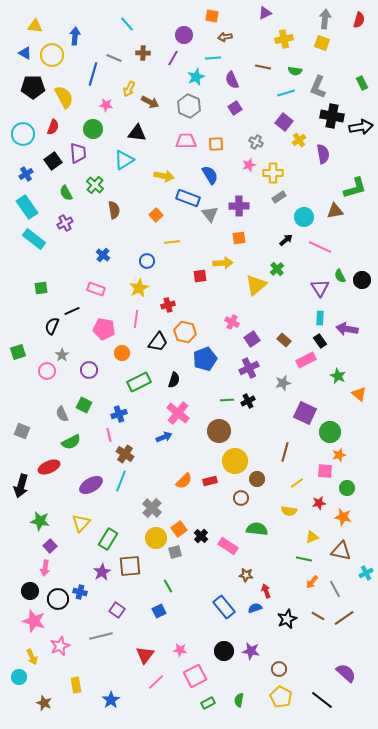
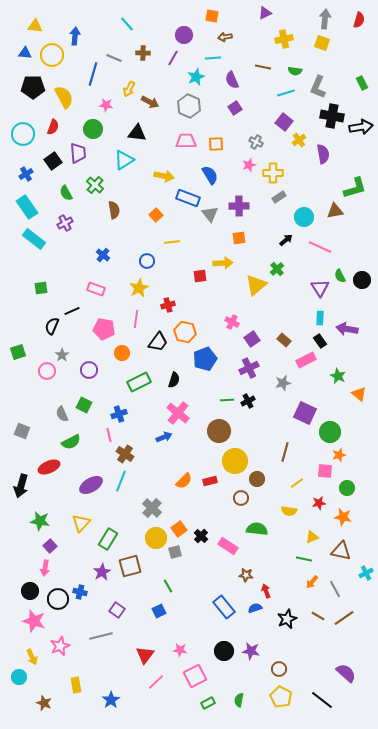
blue triangle at (25, 53): rotated 24 degrees counterclockwise
brown square at (130, 566): rotated 10 degrees counterclockwise
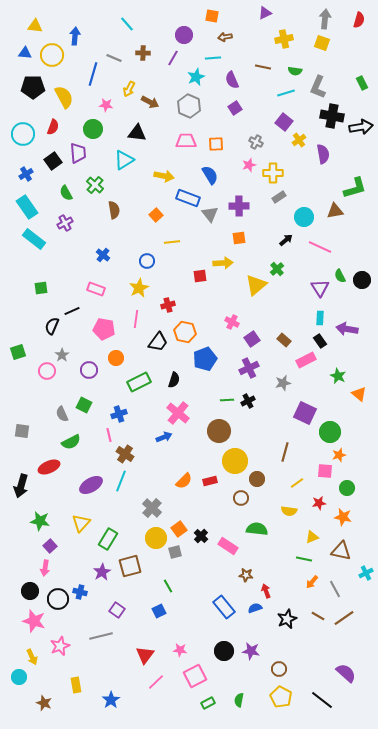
orange circle at (122, 353): moved 6 px left, 5 px down
gray square at (22, 431): rotated 14 degrees counterclockwise
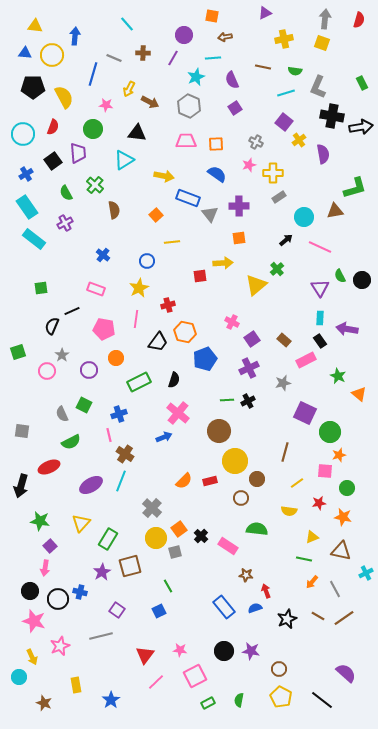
blue semicircle at (210, 175): moved 7 px right, 1 px up; rotated 24 degrees counterclockwise
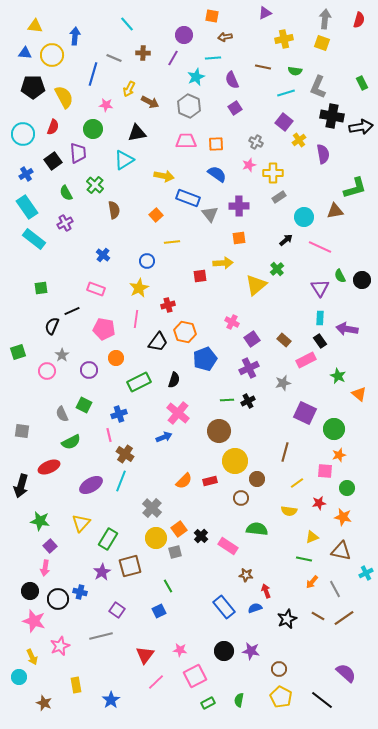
black triangle at (137, 133): rotated 18 degrees counterclockwise
green circle at (330, 432): moved 4 px right, 3 px up
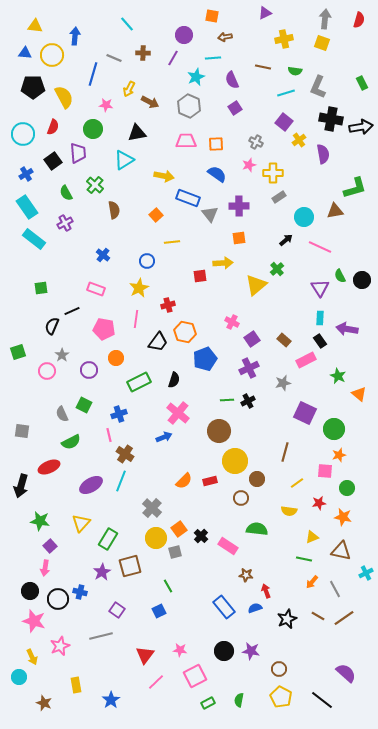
black cross at (332, 116): moved 1 px left, 3 px down
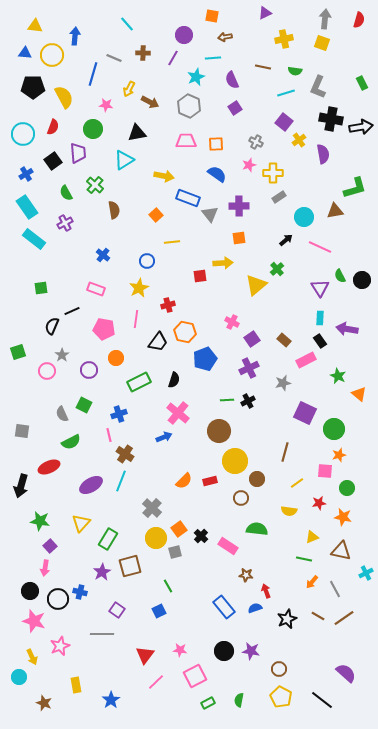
gray line at (101, 636): moved 1 px right, 2 px up; rotated 15 degrees clockwise
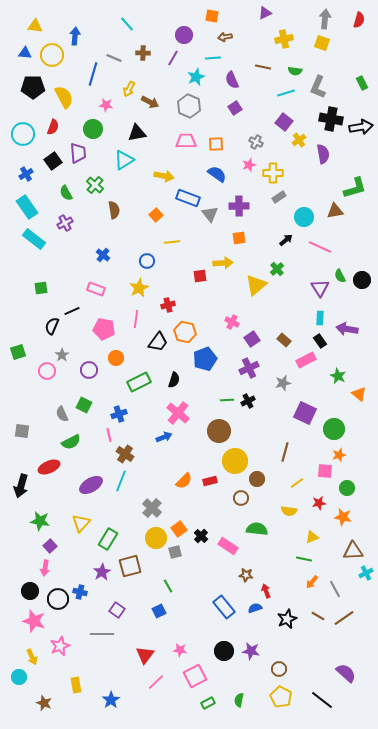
brown triangle at (341, 551): moved 12 px right; rotated 15 degrees counterclockwise
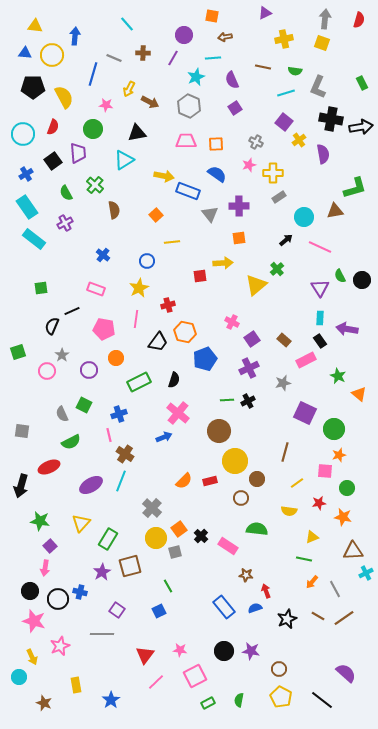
blue rectangle at (188, 198): moved 7 px up
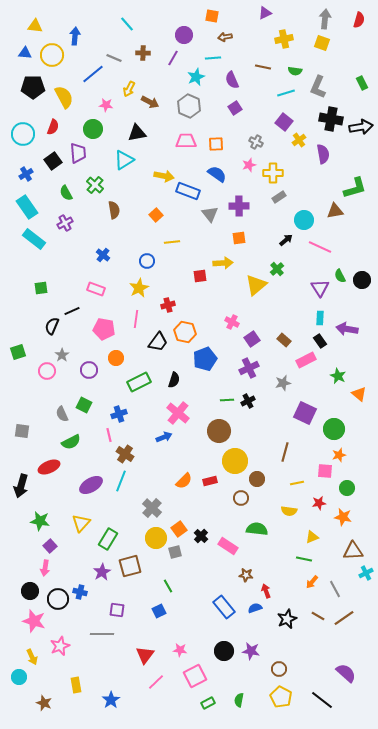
blue line at (93, 74): rotated 35 degrees clockwise
cyan circle at (304, 217): moved 3 px down
yellow line at (297, 483): rotated 24 degrees clockwise
purple square at (117, 610): rotated 28 degrees counterclockwise
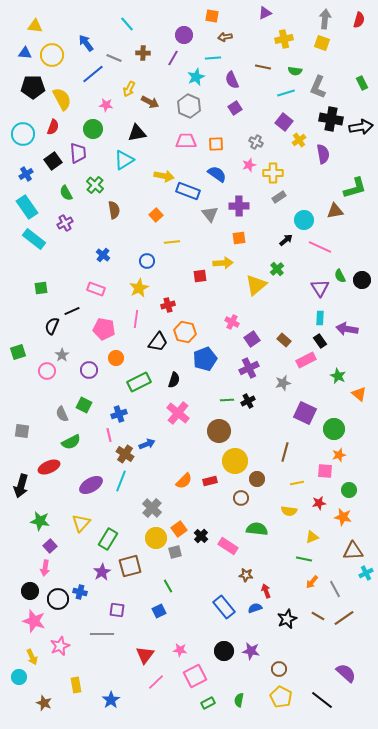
blue arrow at (75, 36): moved 11 px right, 7 px down; rotated 42 degrees counterclockwise
yellow semicircle at (64, 97): moved 2 px left, 2 px down
blue arrow at (164, 437): moved 17 px left, 7 px down
green circle at (347, 488): moved 2 px right, 2 px down
